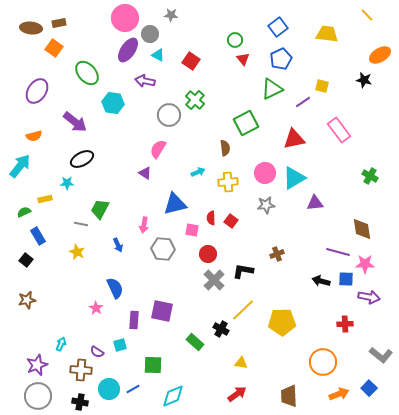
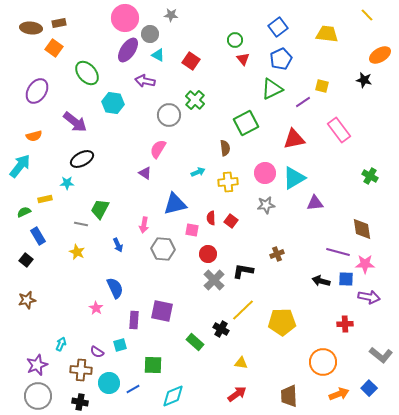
cyan circle at (109, 389): moved 6 px up
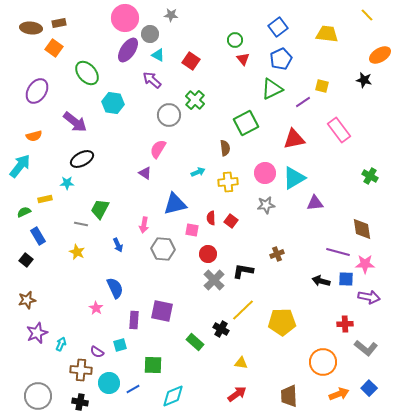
purple arrow at (145, 81): moved 7 px right, 1 px up; rotated 30 degrees clockwise
gray L-shape at (381, 355): moved 15 px left, 7 px up
purple star at (37, 365): moved 32 px up
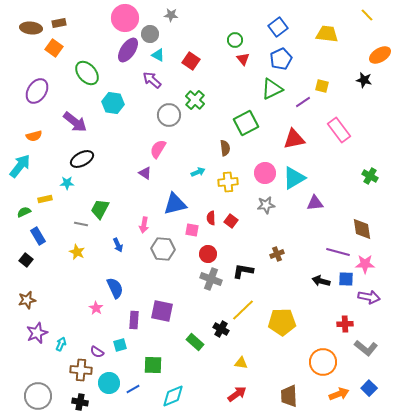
gray cross at (214, 280): moved 3 px left, 1 px up; rotated 25 degrees counterclockwise
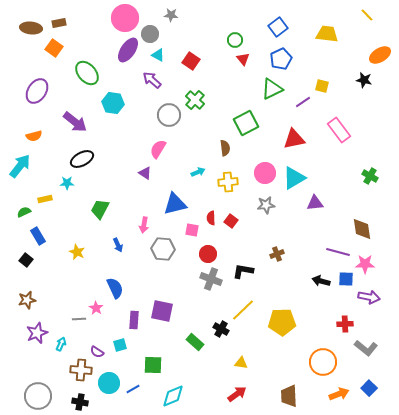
gray line at (81, 224): moved 2 px left, 95 px down; rotated 16 degrees counterclockwise
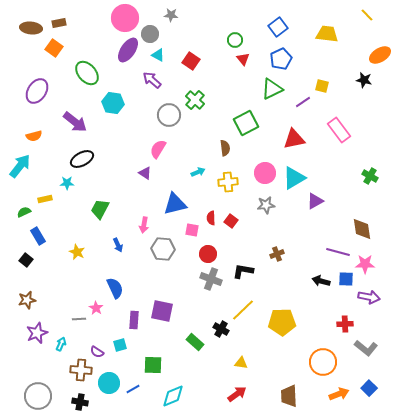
purple triangle at (315, 203): moved 2 px up; rotated 24 degrees counterclockwise
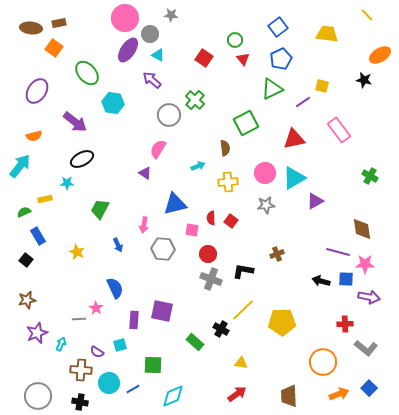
red square at (191, 61): moved 13 px right, 3 px up
cyan arrow at (198, 172): moved 6 px up
